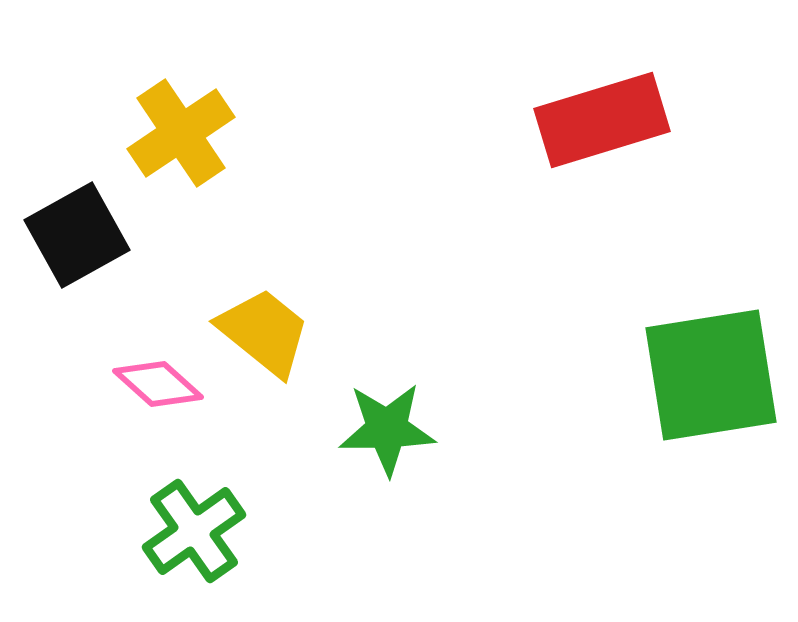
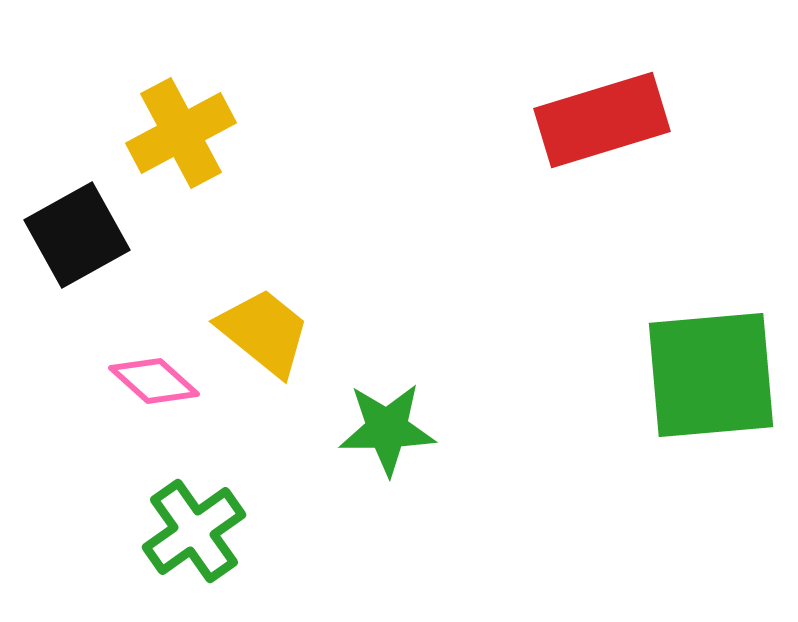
yellow cross: rotated 6 degrees clockwise
green square: rotated 4 degrees clockwise
pink diamond: moved 4 px left, 3 px up
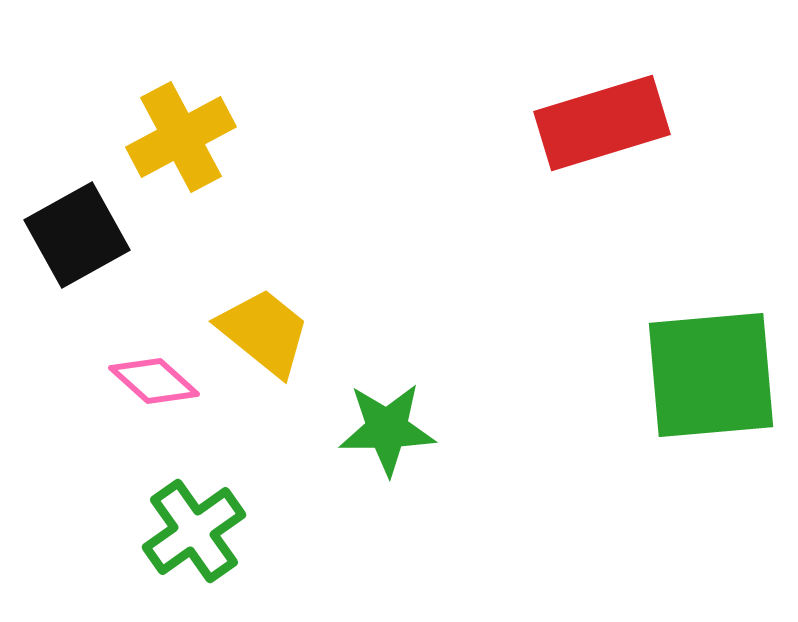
red rectangle: moved 3 px down
yellow cross: moved 4 px down
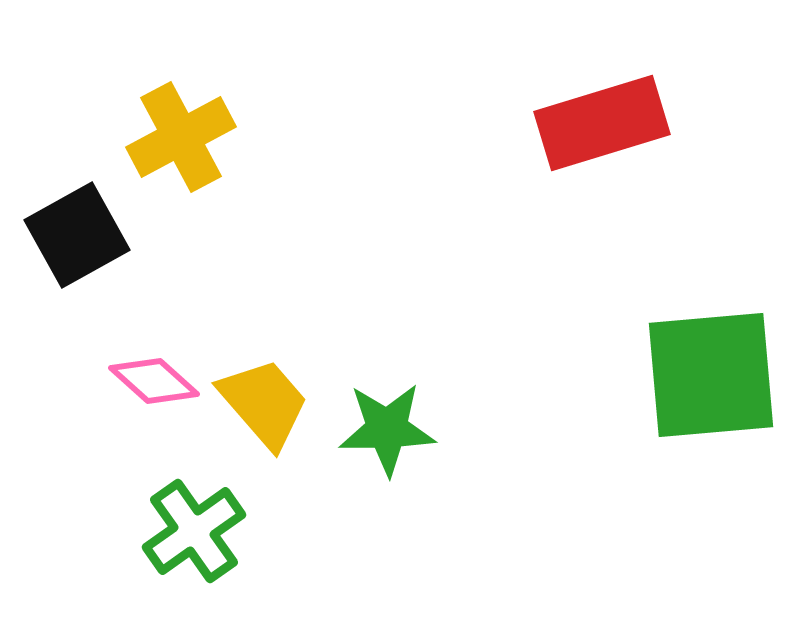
yellow trapezoid: moved 71 px down; rotated 10 degrees clockwise
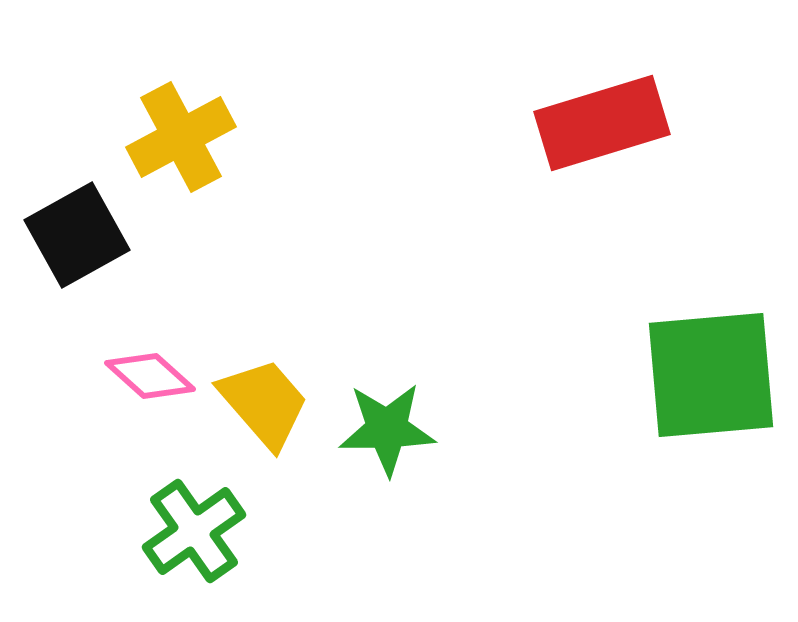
pink diamond: moved 4 px left, 5 px up
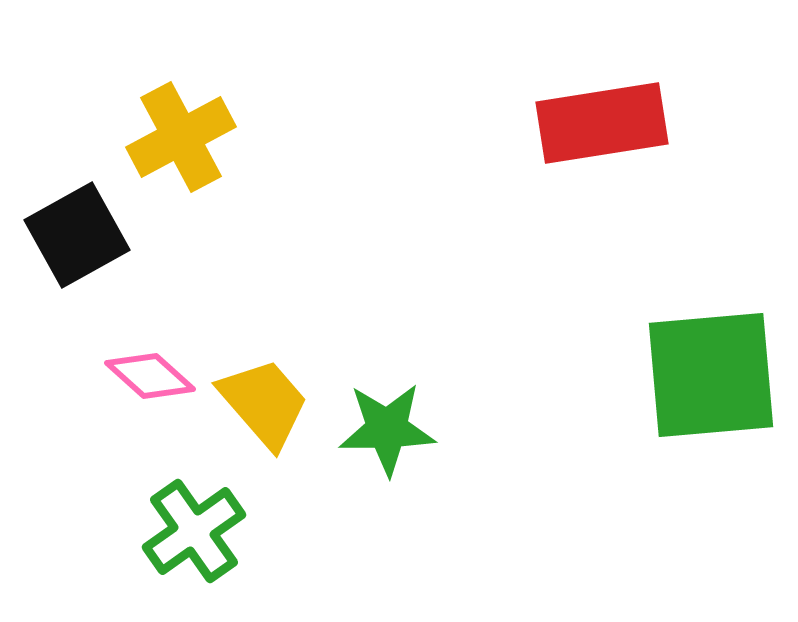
red rectangle: rotated 8 degrees clockwise
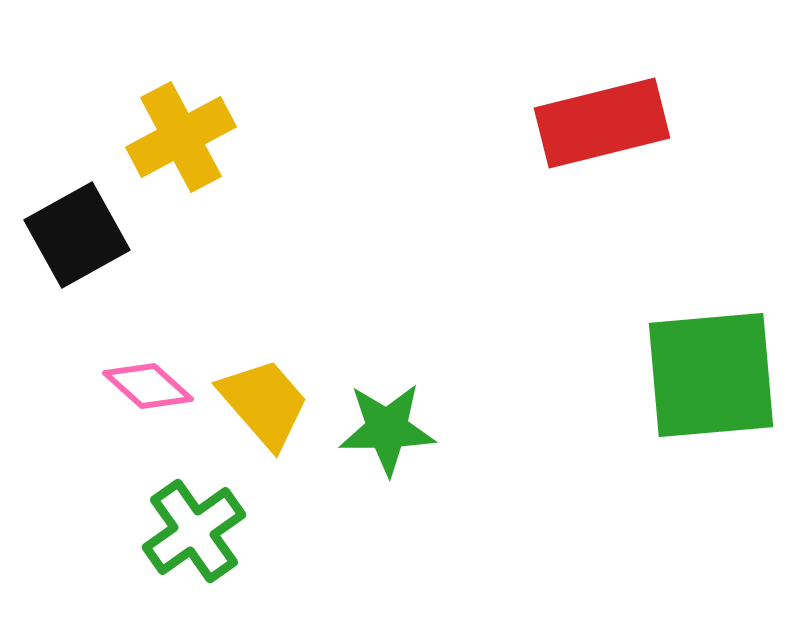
red rectangle: rotated 5 degrees counterclockwise
pink diamond: moved 2 px left, 10 px down
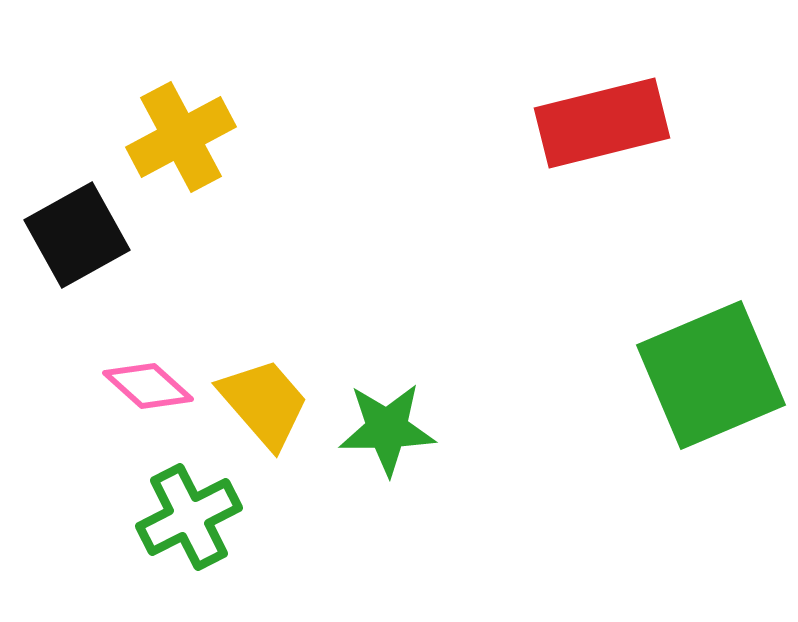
green square: rotated 18 degrees counterclockwise
green cross: moved 5 px left, 14 px up; rotated 8 degrees clockwise
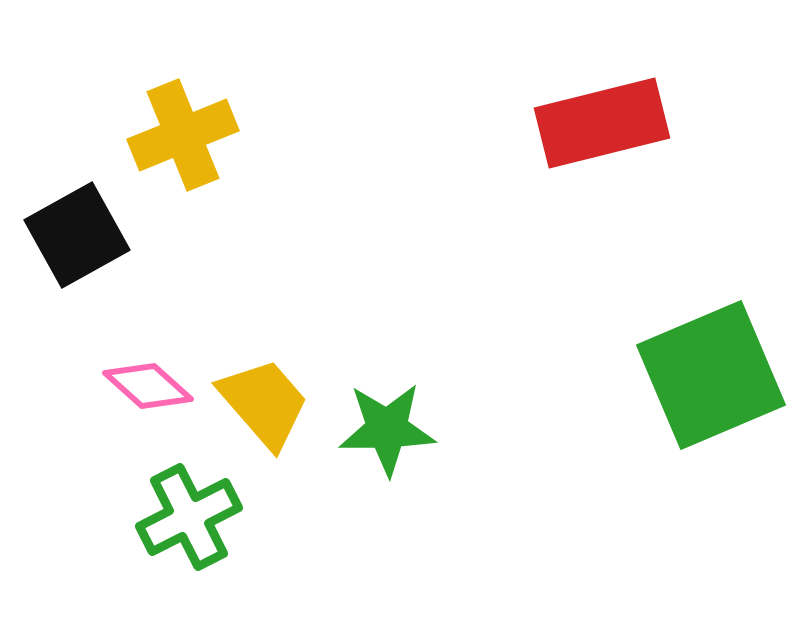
yellow cross: moved 2 px right, 2 px up; rotated 6 degrees clockwise
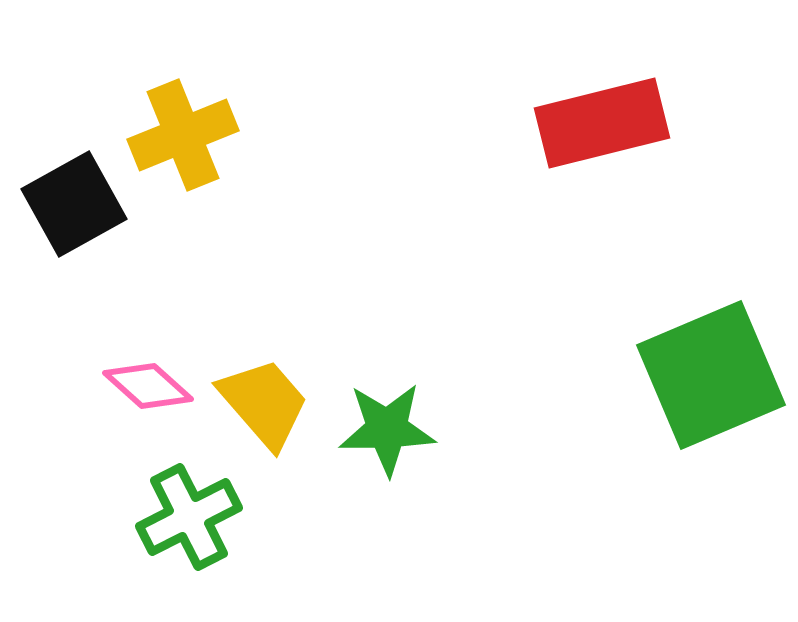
black square: moved 3 px left, 31 px up
